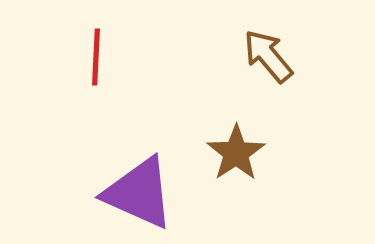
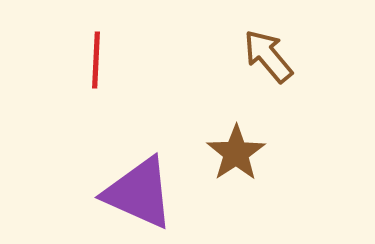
red line: moved 3 px down
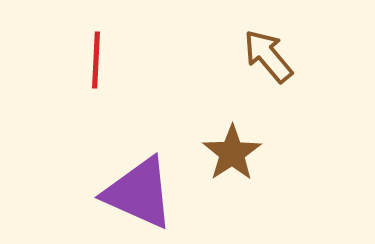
brown star: moved 4 px left
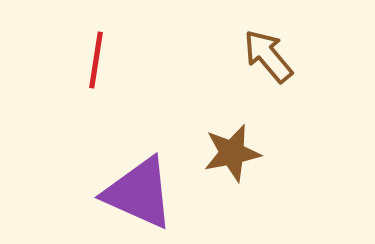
red line: rotated 6 degrees clockwise
brown star: rotated 22 degrees clockwise
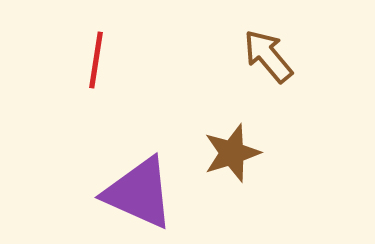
brown star: rotated 6 degrees counterclockwise
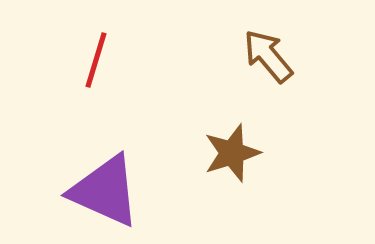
red line: rotated 8 degrees clockwise
purple triangle: moved 34 px left, 2 px up
